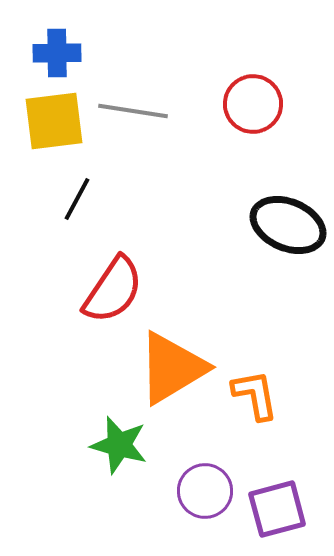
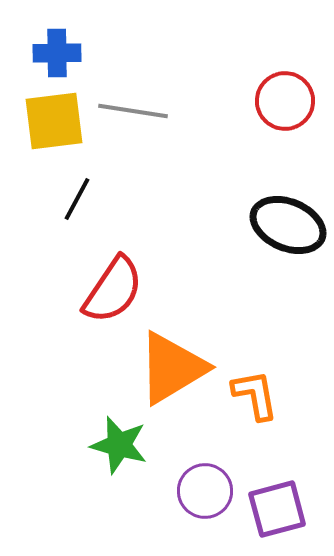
red circle: moved 32 px right, 3 px up
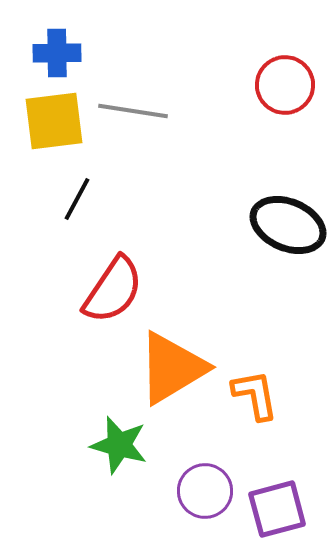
red circle: moved 16 px up
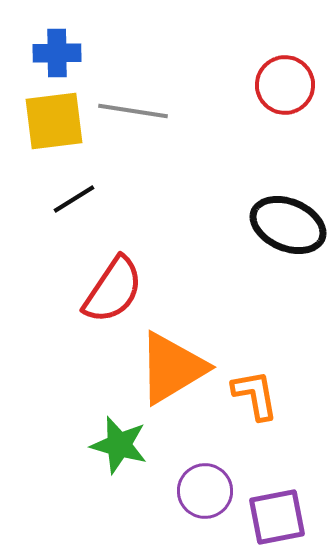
black line: moved 3 px left; rotated 30 degrees clockwise
purple square: moved 8 px down; rotated 4 degrees clockwise
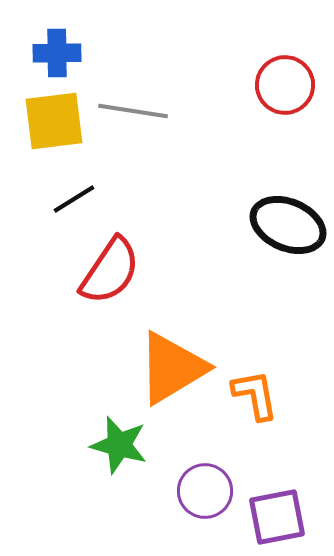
red semicircle: moved 3 px left, 19 px up
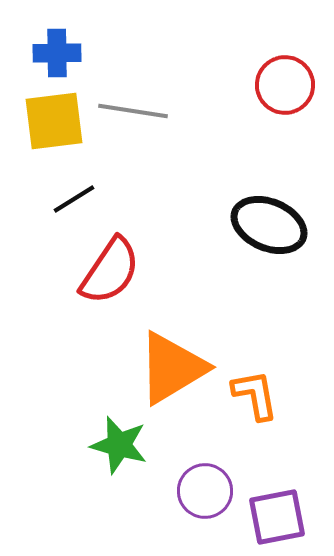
black ellipse: moved 19 px left
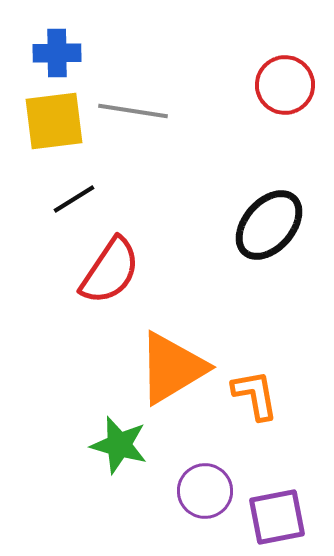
black ellipse: rotated 72 degrees counterclockwise
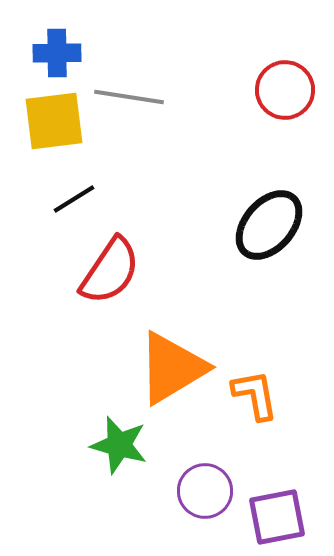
red circle: moved 5 px down
gray line: moved 4 px left, 14 px up
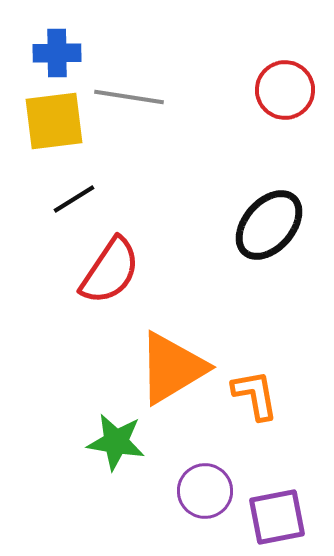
green star: moved 3 px left, 3 px up; rotated 6 degrees counterclockwise
